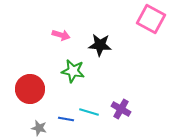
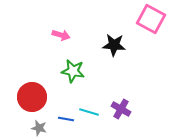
black star: moved 14 px right
red circle: moved 2 px right, 8 px down
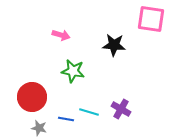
pink square: rotated 20 degrees counterclockwise
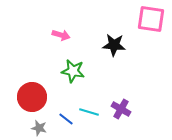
blue line: rotated 28 degrees clockwise
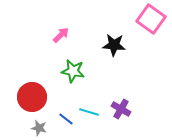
pink square: rotated 28 degrees clockwise
pink arrow: rotated 60 degrees counterclockwise
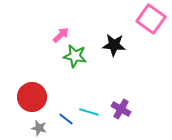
green star: moved 2 px right, 15 px up
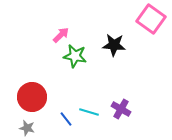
blue line: rotated 14 degrees clockwise
gray star: moved 12 px left
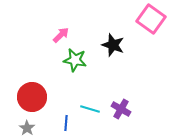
black star: moved 1 px left; rotated 15 degrees clockwise
green star: moved 4 px down
cyan line: moved 1 px right, 3 px up
blue line: moved 4 px down; rotated 42 degrees clockwise
gray star: rotated 21 degrees clockwise
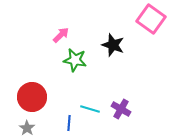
blue line: moved 3 px right
